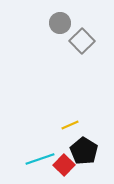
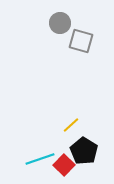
gray square: moved 1 px left; rotated 30 degrees counterclockwise
yellow line: moved 1 px right; rotated 18 degrees counterclockwise
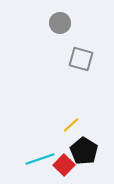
gray square: moved 18 px down
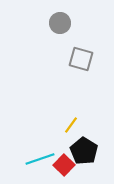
yellow line: rotated 12 degrees counterclockwise
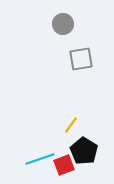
gray circle: moved 3 px right, 1 px down
gray square: rotated 25 degrees counterclockwise
red square: rotated 25 degrees clockwise
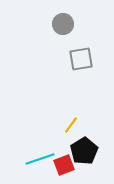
black pentagon: rotated 8 degrees clockwise
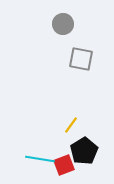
gray square: rotated 20 degrees clockwise
cyan line: rotated 28 degrees clockwise
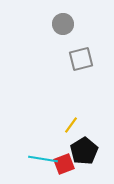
gray square: rotated 25 degrees counterclockwise
cyan line: moved 3 px right
red square: moved 1 px up
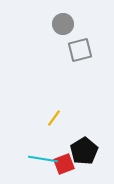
gray square: moved 1 px left, 9 px up
yellow line: moved 17 px left, 7 px up
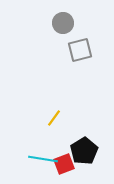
gray circle: moved 1 px up
